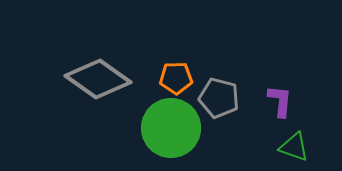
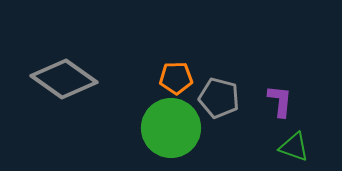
gray diamond: moved 34 px left
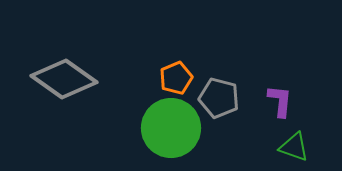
orange pentagon: rotated 20 degrees counterclockwise
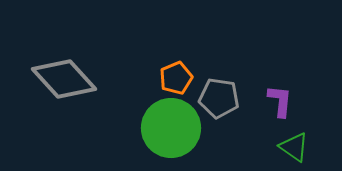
gray diamond: rotated 12 degrees clockwise
gray pentagon: rotated 6 degrees counterclockwise
green triangle: rotated 16 degrees clockwise
